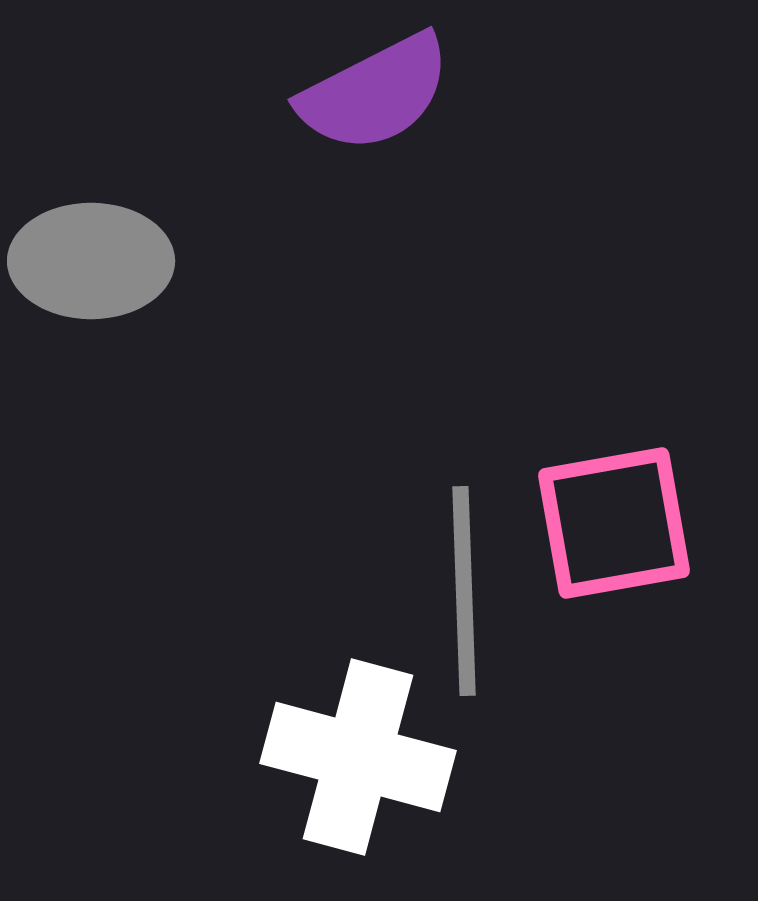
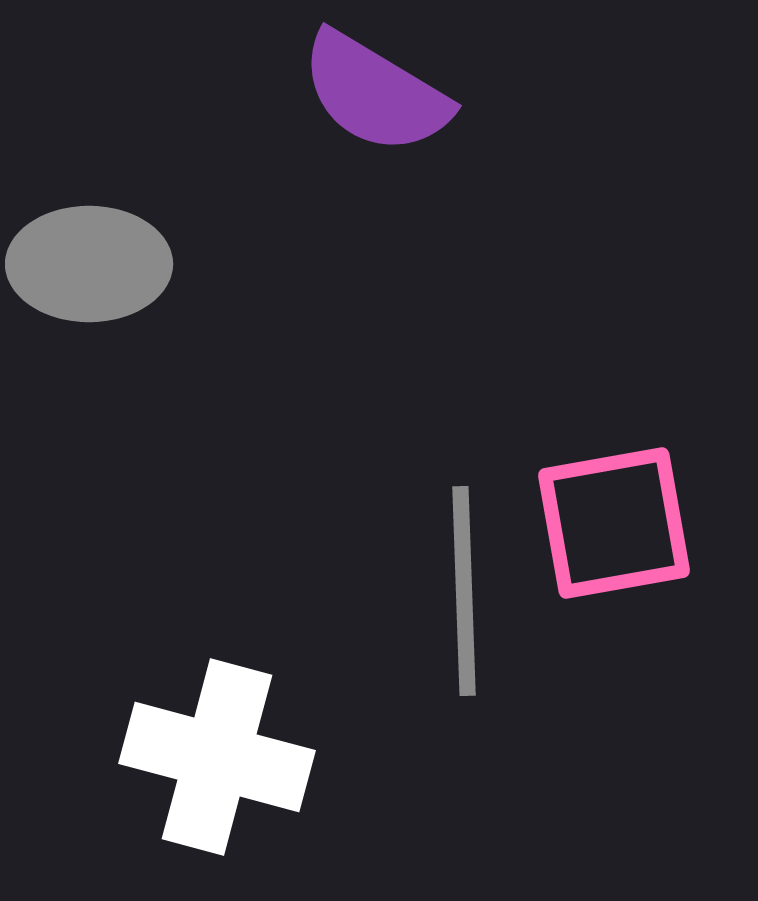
purple semicircle: rotated 58 degrees clockwise
gray ellipse: moved 2 px left, 3 px down
white cross: moved 141 px left
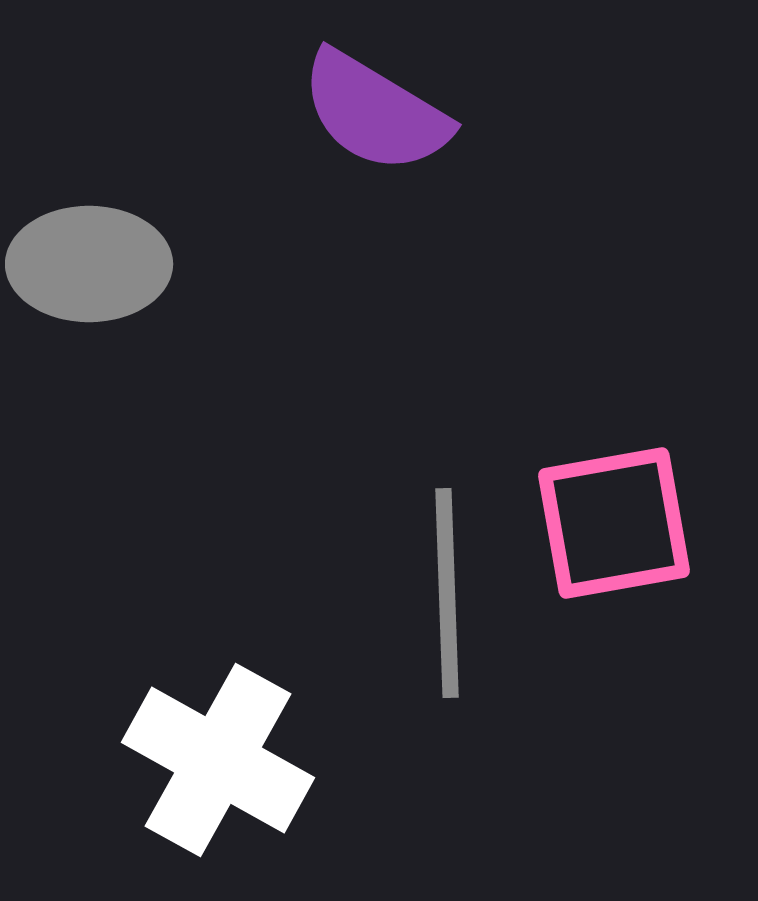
purple semicircle: moved 19 px down
gray line: moved 17 px left, 2 px down
white cross: moved 1 px right, 3 px down; rotated 14 degrees clockwise
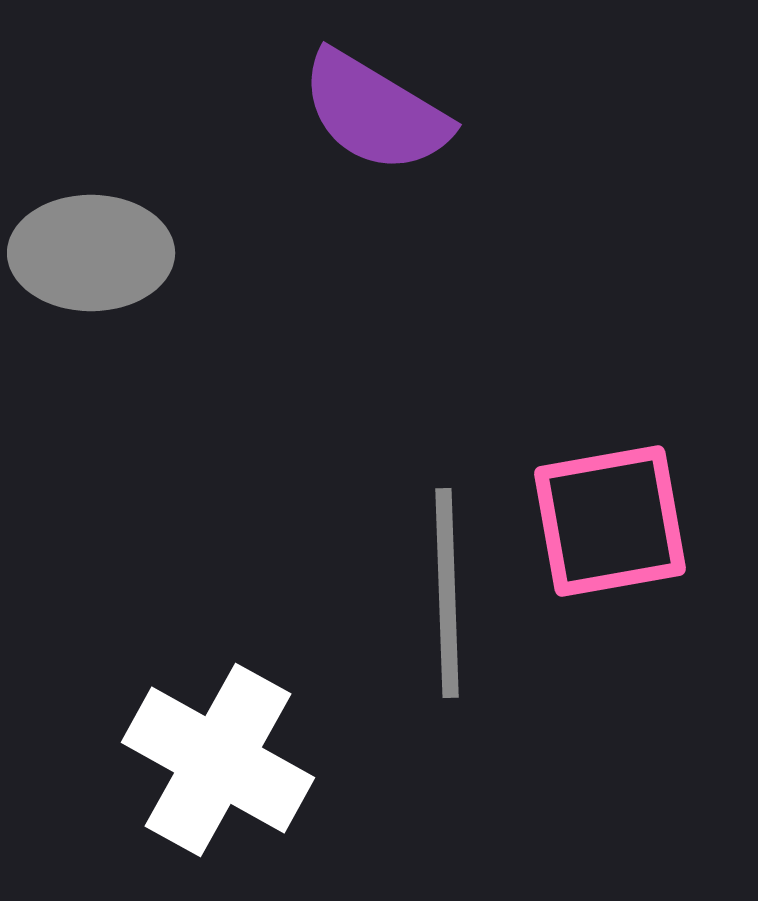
gray ellipse: moved 2 px right, 11 px up
pink square: moved 4 px left, 2 px up
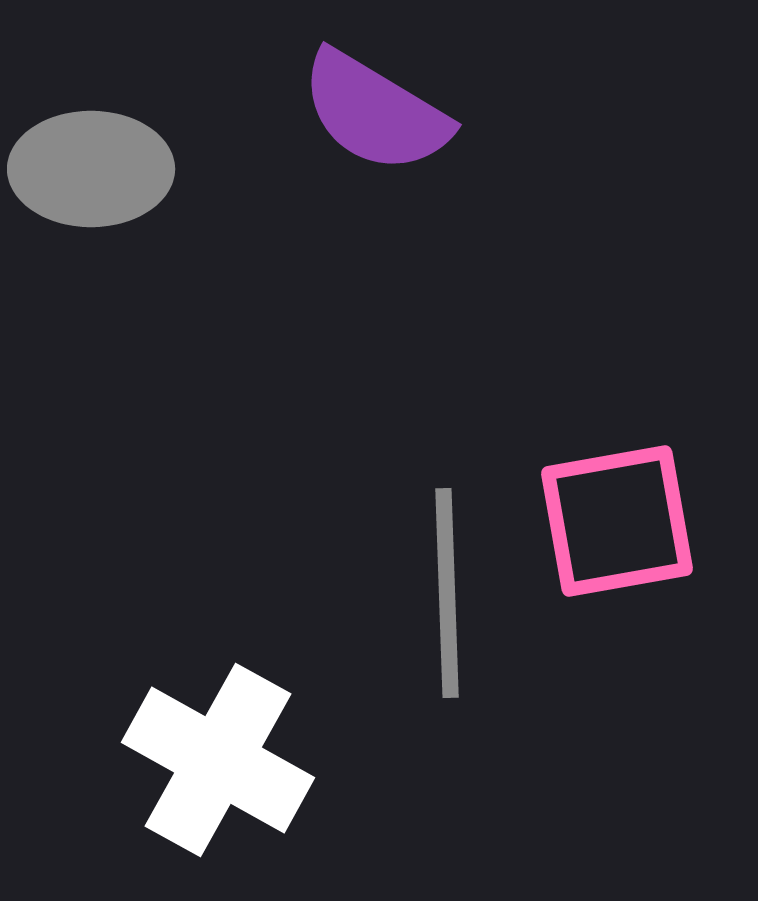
gray ellipse: moved 84 px up
pink square: moved 7 px right
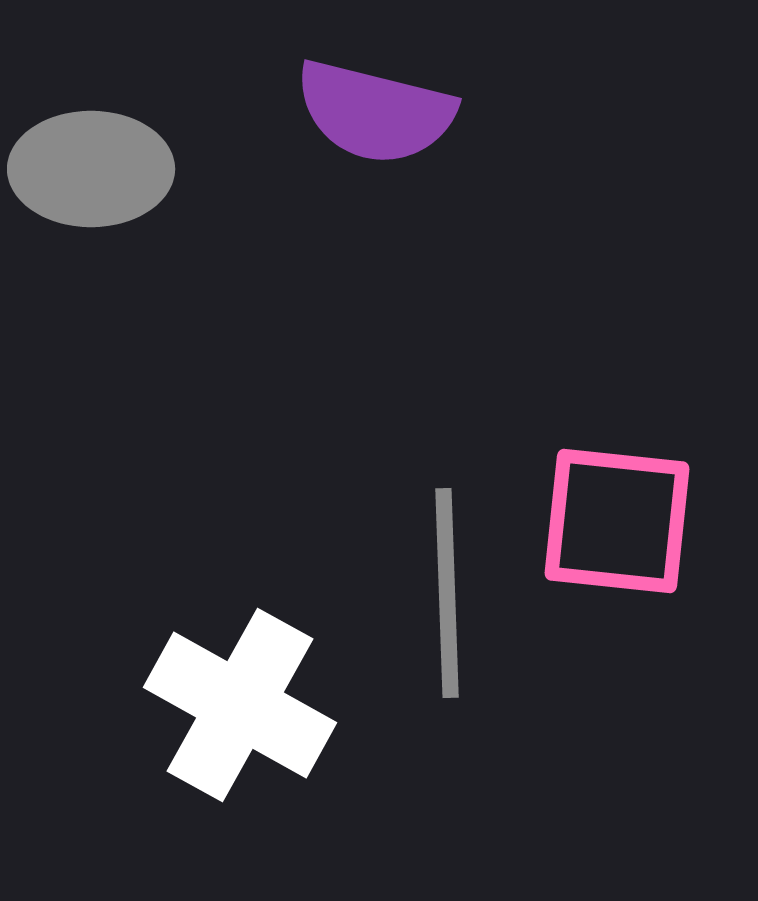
purple semicircle: rotated 17 degrees counterclockwise
pink square: rotated 16 degrees clockwise
white cross: moved 22 px right, 55 px up
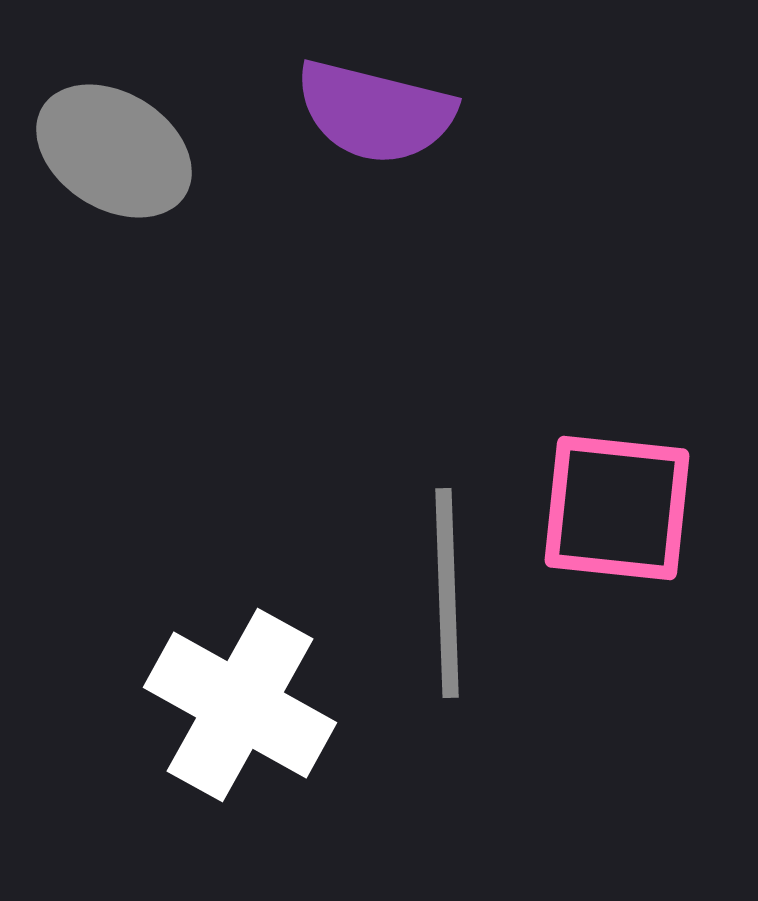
gray ellipse: moved 23 px right, 18 px up; rotated 32 degrees clockwise
pink square: moved 13 px up
